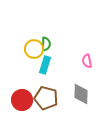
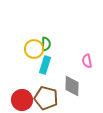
gray diamond: moved 9 px left, 8 px up
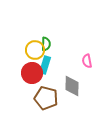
yellow circle: moved 1 px right, 1 px down
red circle: moved 10 px right, 27 px up
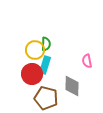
red circle: moved 1 px down
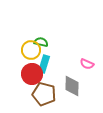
green semicircle: moved 5 px left, 2 px up; rotated 80 degrees counterclockwise
yellow circle: moved 4 px left
pink semicircle: moved 3 px down; rotated 56 degrees counterclockwise
cyan rectangle: moved 1 px left, 1 px up
brown pentagon: moved 2 px left, 4 px up
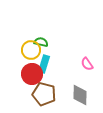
pink semicircle: rotated 32 degrees clockwise
gray diamond: moved 8 px right, 9 px down
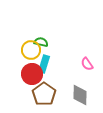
brown pentagon: rotated 20 degrees clockwise
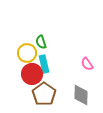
green semicircle: rotated 120 degrees counterclockwise
yellow circle: moved 4 px left, 3 px down
cyan rectangle: rotated 30 degrees counterclockwise
gray diamond: moved 1 px right
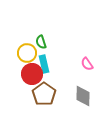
gray diamond: moved 2 px right, 1 px down
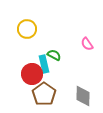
green semicircle: moved 13 px right, 13 px down; rotated 136 degrees clockwise
yellow circle: moved 24 px up
pink semicircle: moved 20 px up
